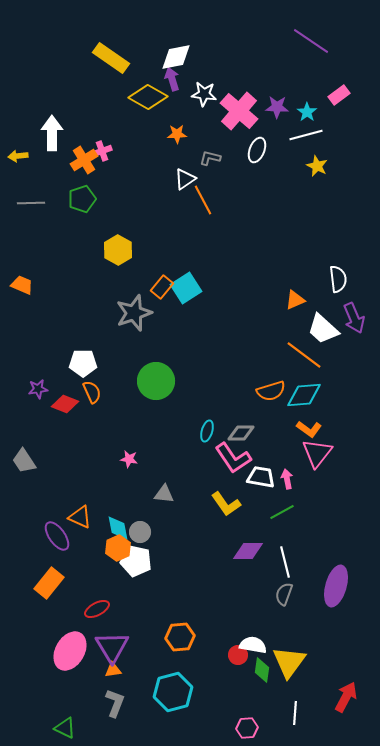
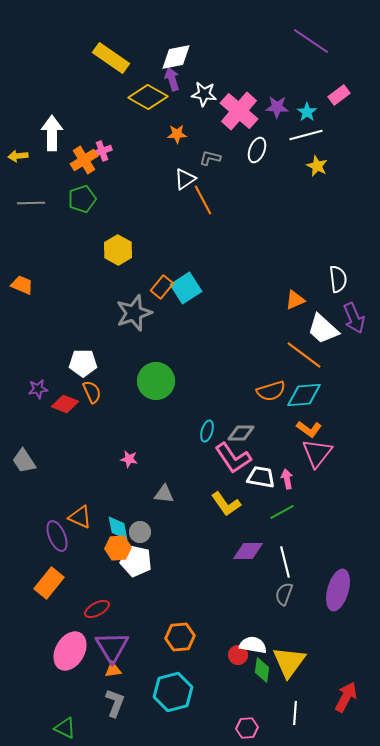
purple ellipse at (57, 536): rotated 12 degrees clockwise
orange hexagon at (118, 548): rotated 20 degrees clockwise
purple ellipse at (336, 586): moved 2 px right, 4 px down
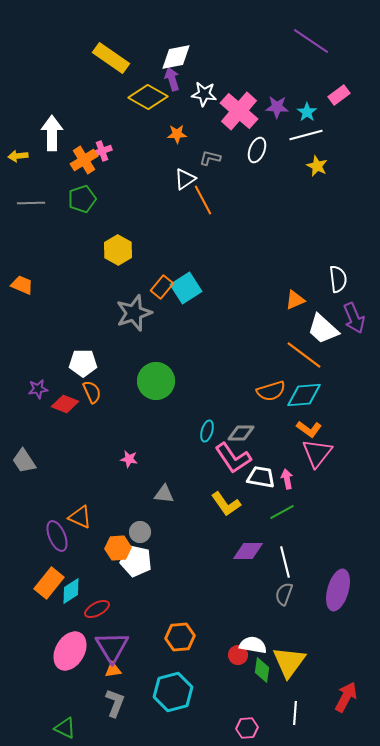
cyan diamond at (118, 528): moved 47 px left, 63 px down; rotated 68 degrees clockwise
